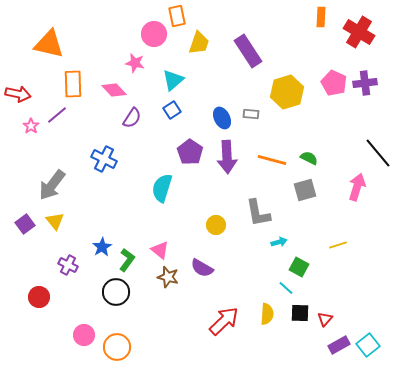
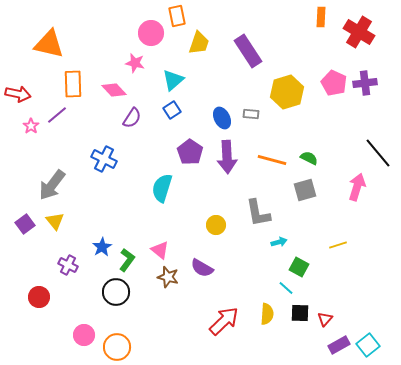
pink circle at (154, 34): moved 3 px left, 1 px up
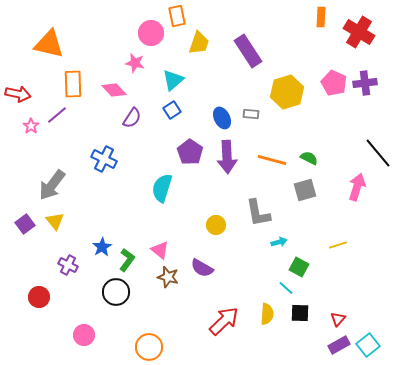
red triangle at (325, 319): moved 13 px right
orange circle at (117, 347): moved 32 px right
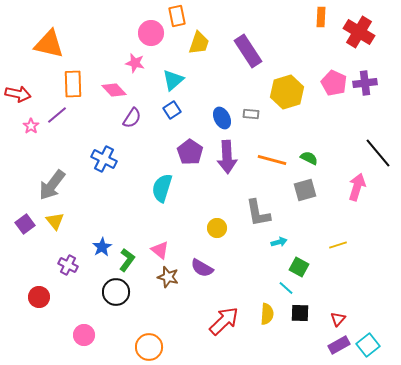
yellow circle at (216, 225): moved 1 px right, 3 px down
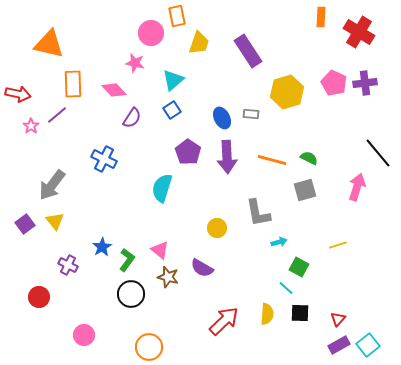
purple pentagon at (190, 152): moved 2 px left
black circle at (116, 292): moved 15 px right, 2 px down
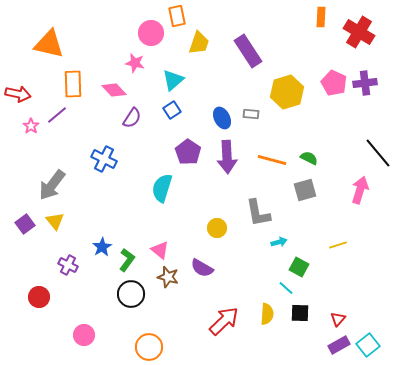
pink arrow at (357, 187): moved 3 px right, 3 px down
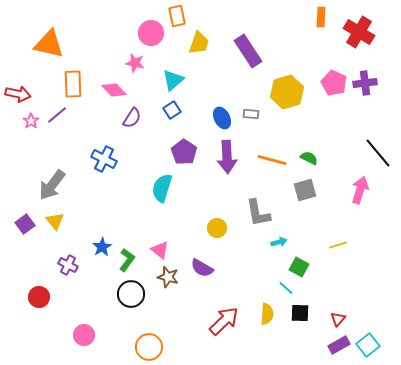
pink star at (31, 126): moved 5 px up
purple pentagon at (188, 152): moved 4 px left
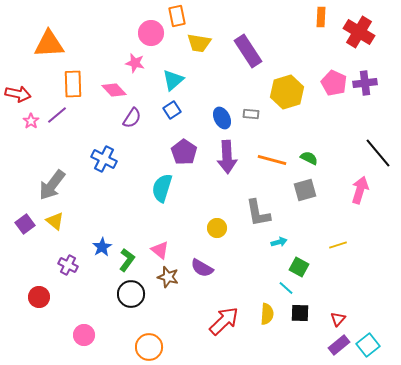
yellow trapezoid at (199, 43): rotated 80 degrees clockwise
orange triangle at (49, 44): rotated 16 degrees counterclockwise
yellow triangle at (55, 221): rotated 12 degrees counterclockwise
purple rectangle at (339, 345): rotated 10 degrees counterclockwise
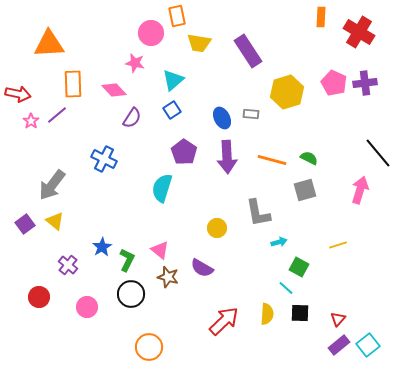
green L-shape at (127, 260): rotated 10 degrees counterclockwise
purple cross at (68, 265): rotated 12 degrees clockwise
pink circle at (84, 335): moved 3 px right, 28 px up
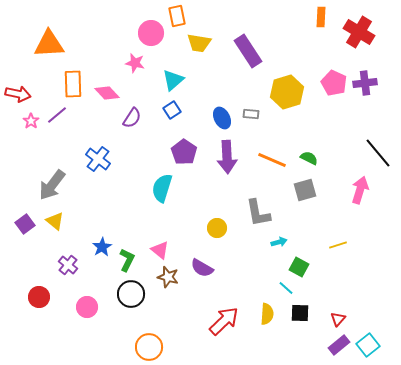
pink diamond at (114, 90): moved 7 px left, 3 px down
blue cross at (104, 159): moved 6 px left; rotated 10 degrees clockwise
orange line at (272, 160): rotated 8 degrees clockwise
